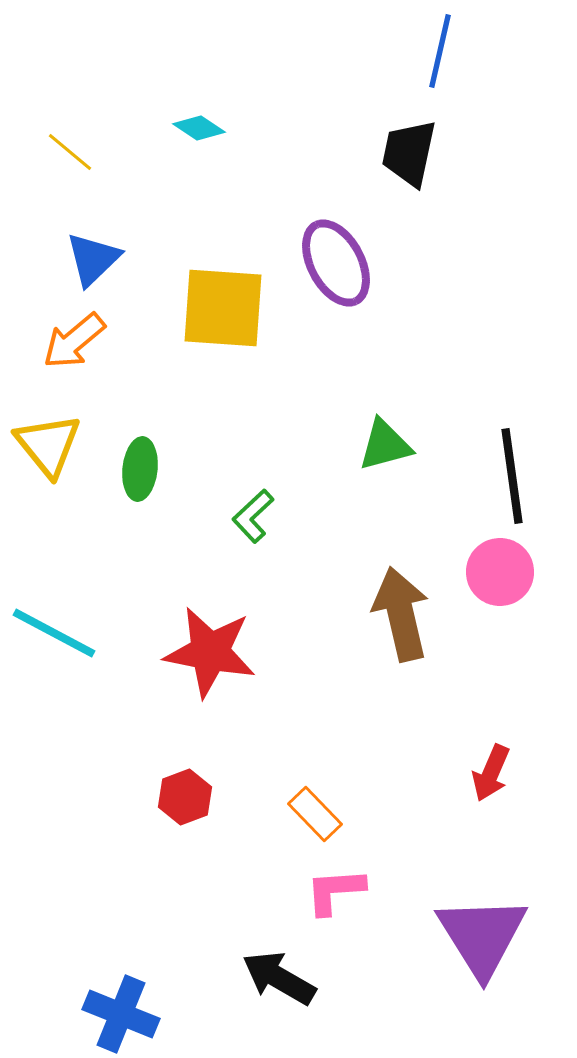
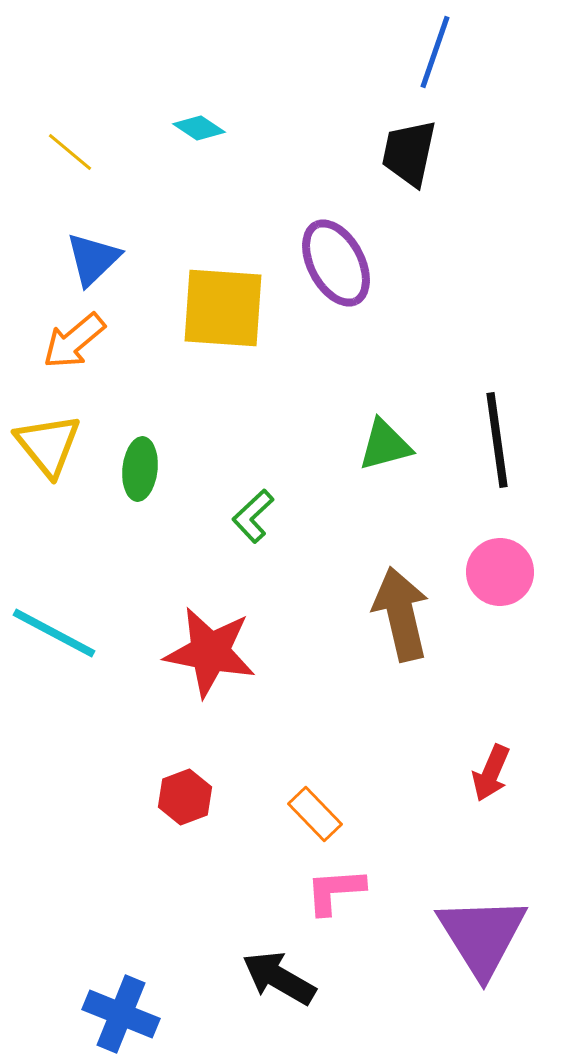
blue line: moved 5 px left, 1 px down; rotated 6 degrees clockwise
black line: moved 15 px left, 36 px up
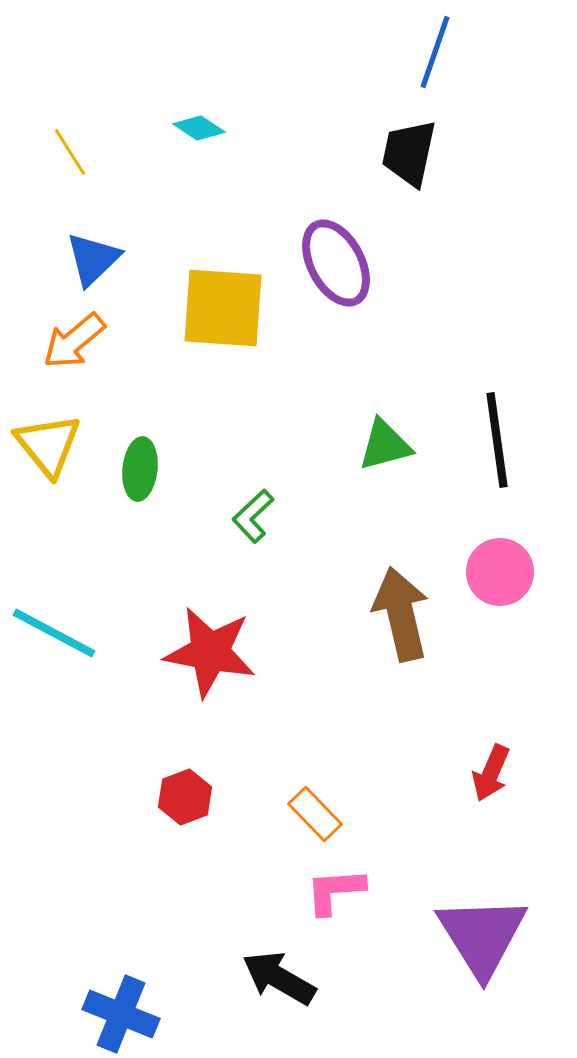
yellow line: rotated 18 degrees clockwise
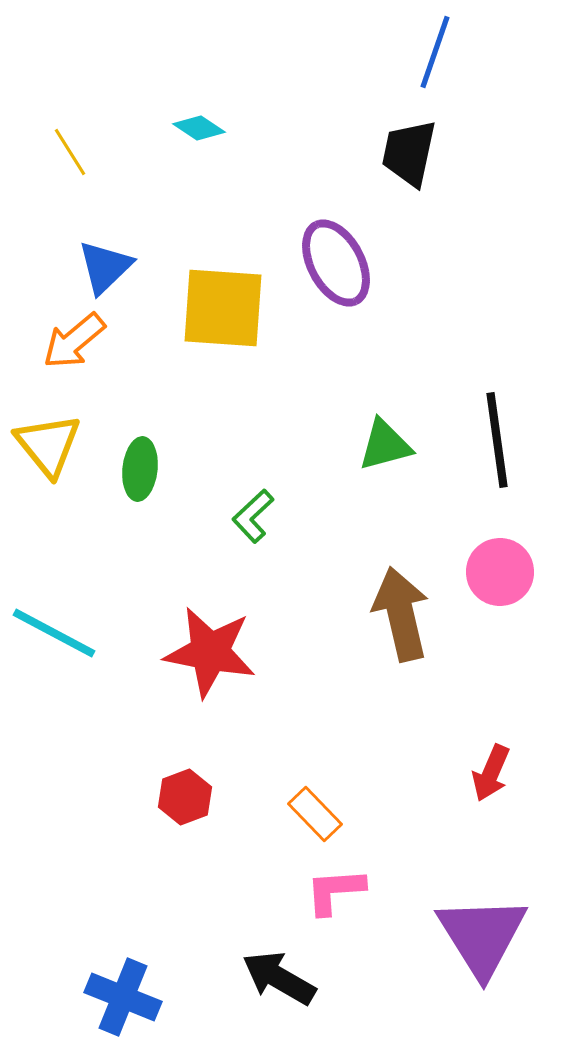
blue triangle: moved 12 px right, 8 px down
blue cross: moved 2 px right, 17 px up
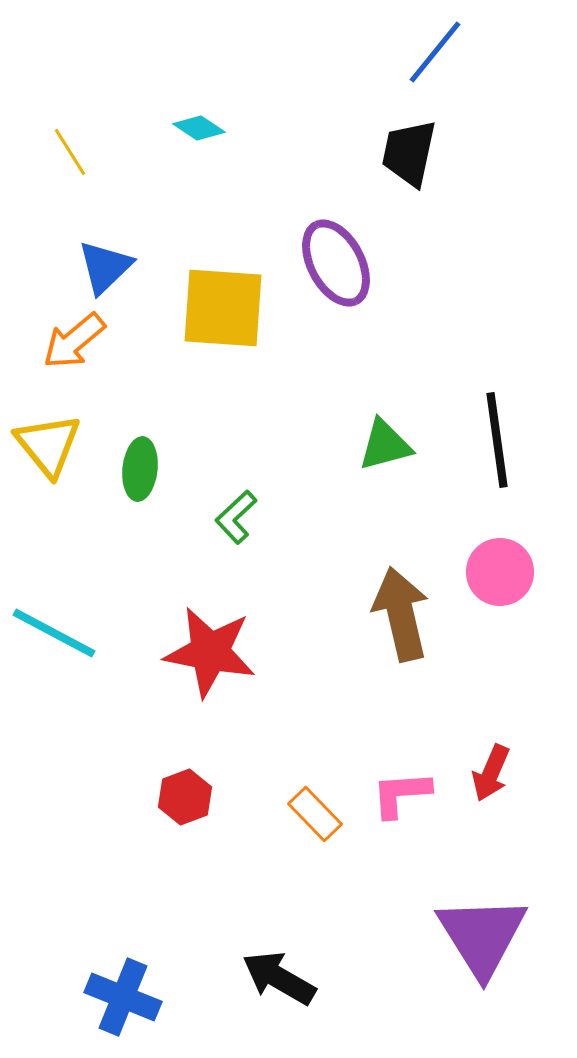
blue line: rotated 20 degrees clockwise
green L-shape: moved 17 px left, 1 px down
pink L-shape: moved 66 px right, 97 px up
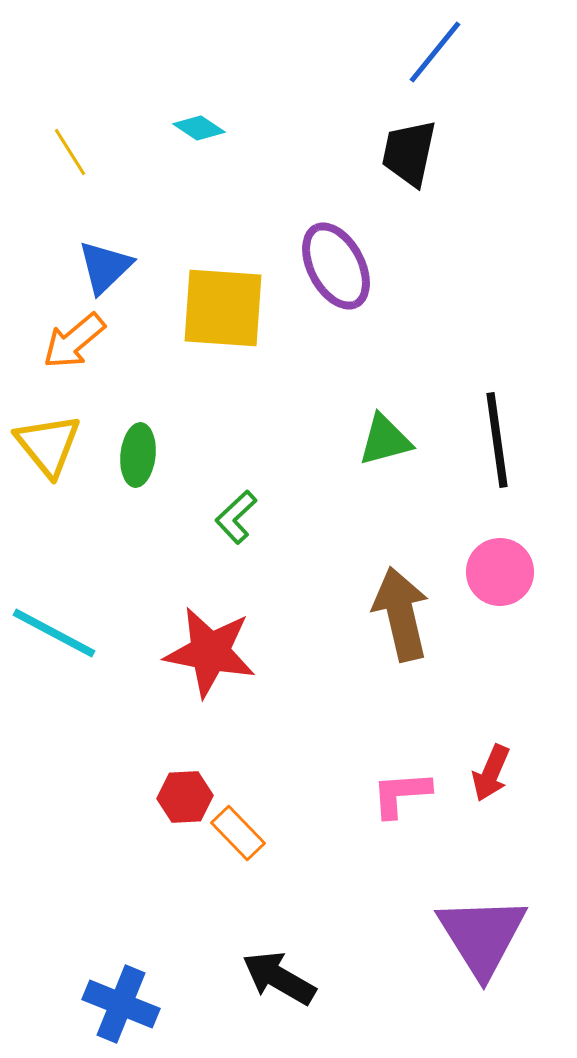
purple ellipse: moved 3 px down
green triangle: moved 5 px up
green ellipse: moved 2 px left, 14 px up
red hexagon: rotated 18 degrees clockwise
orange rectangle: moved 77 px left, 19 px down
blue cross: moved 2 px left, 7 px down
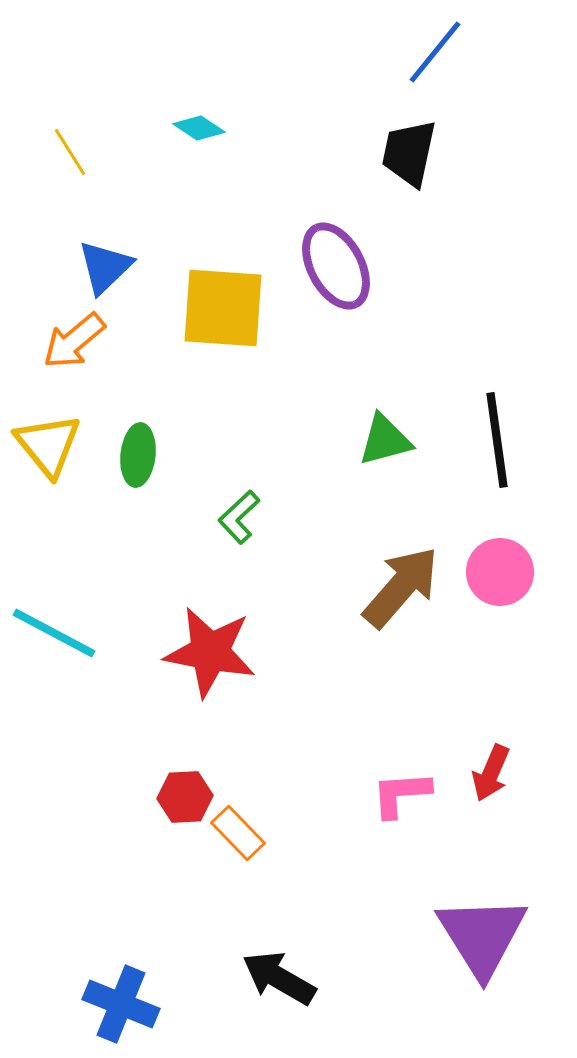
green L-shape: moved 3 px right
brown arrow: moved 27 px up; rotated 54 degrees clockwise
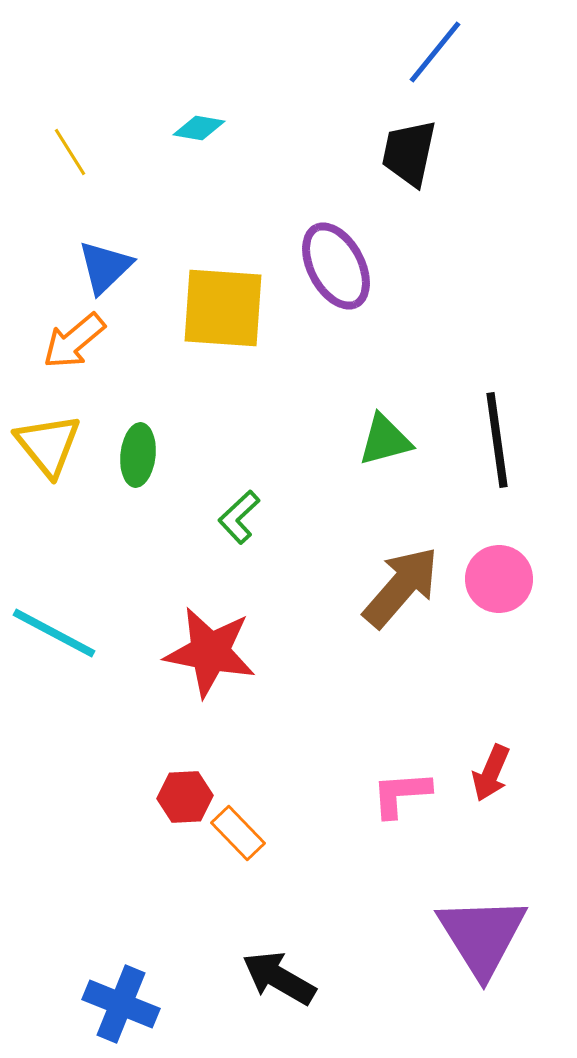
cyan diamond: rotated 24 degrees counterclockwise
pink circle: moved 1 px left, 7 px down
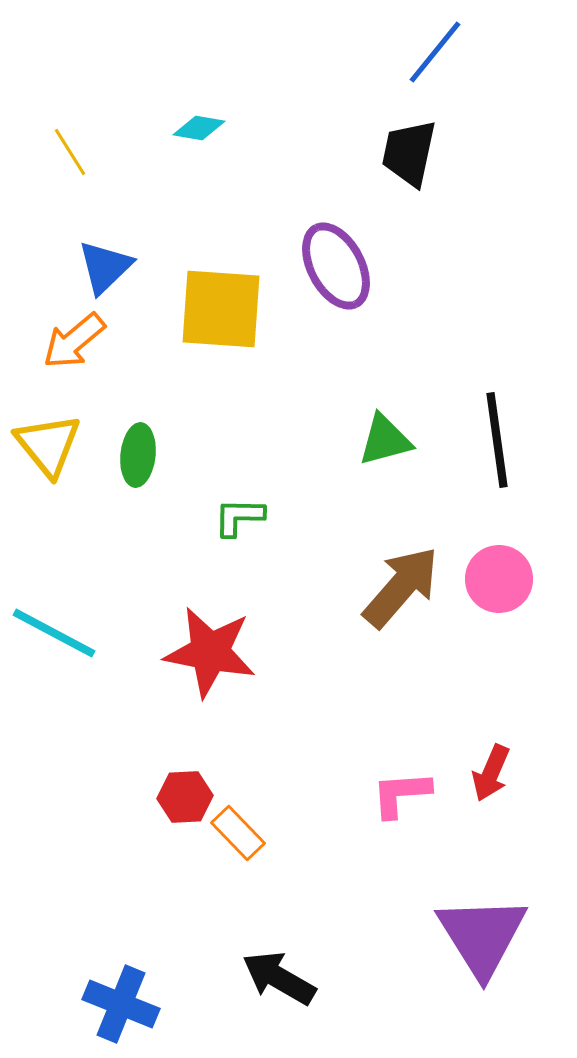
yellow square: moved 2 px left, 1 px down
green L-shape: rotated 44 degrees clockwise
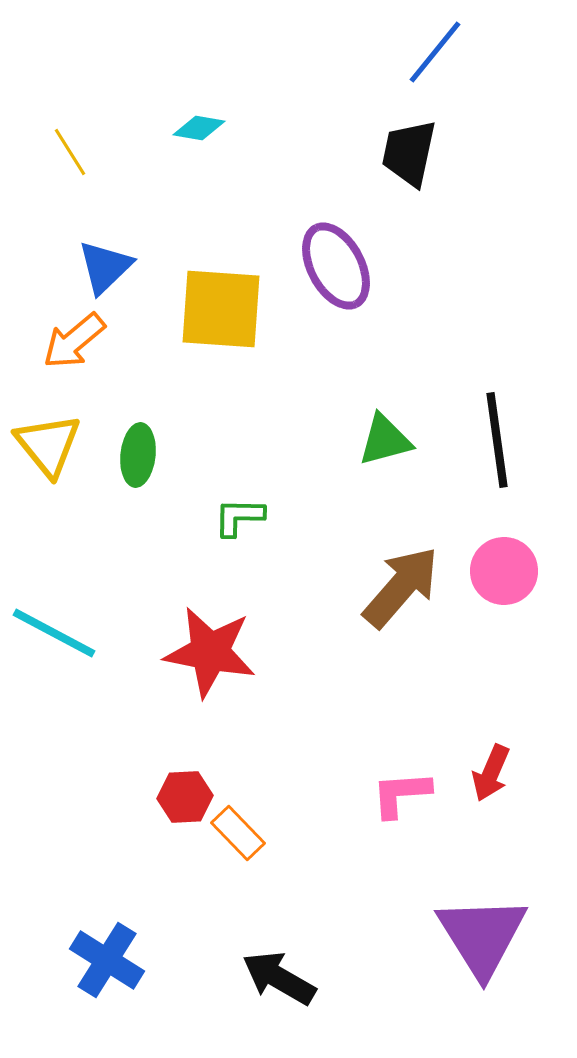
pink circle: moved 5 px right, 8 px up
blue cross: moved 14 px left, 44 px up; rotated 10 degrees clockwise
